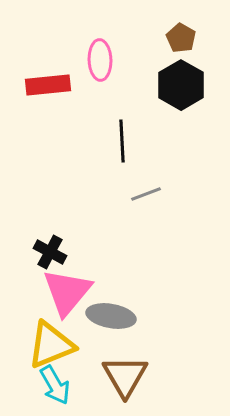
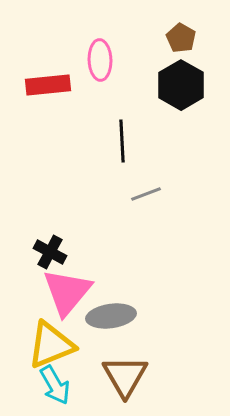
gray ellipse: rotated 18 degrees counterclockwise
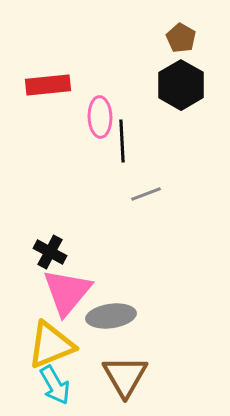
pink ellipse: moved 57 px down
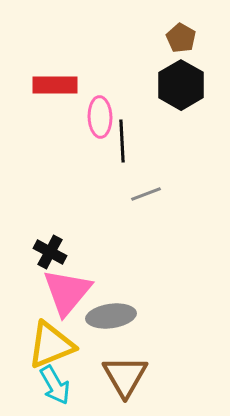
red rectangle: moved 7 px right; rotated 6 degrees clockwise
